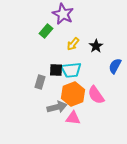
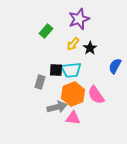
purple star: moved 16 px right, 5 px down; rotated 25 degrees clockwise
black star: moved 6 px left, 2 px down
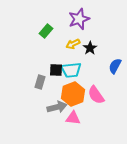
yellow arrow: rotated 24 degrees clockwise
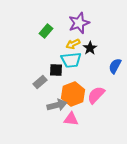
purple star: moved 4 px down
cyan trapezoid: moved 10 px up
gray rectangle: rotated 32 degrees clockwise
pink semicircle: rotated 78 degrees clockwise
gray arrow: moved 2 px up
pink triangle: moved 2 px left, 1 px down
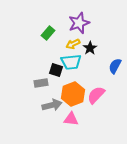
green rectangle: moved 2 px right, 2 px down
cyan trapezoid: moved 2 px down
black square: rotated 16 degrees clockwise
gray rectangle: moved 1 px right, 1 px down; rotated 32 degrees clockwise
gray arrow: moved 5 px left
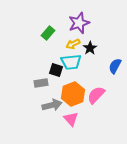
pink triangle: rotated 42 degrees clockwise
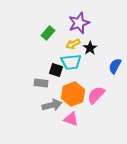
gray rectangle: rotated 16 degrees clockwise
pink triangle: rotated 28 degrees counterclockwise
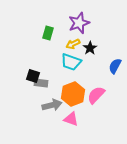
green rectangle: rotated 24 degrees counterclockwise
cyan trapezoid: rotated 25 degrees clockwise
black square: moved 23 px left, 6 px down
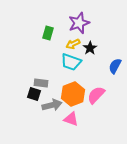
black square: moved 1 px right, 18 px down
